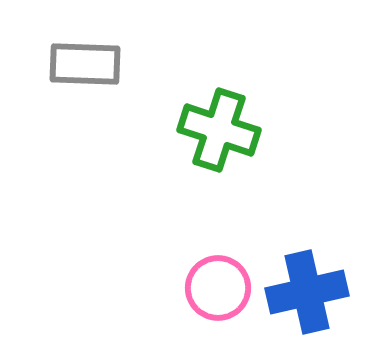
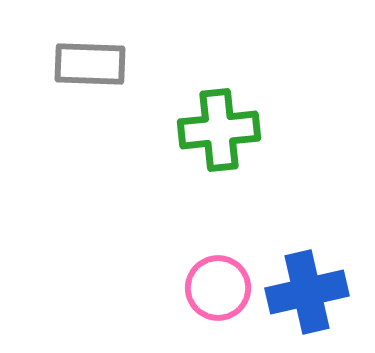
gray rectangle: moved 5 px right
green cross: rotated 24 degrees counterclockwise
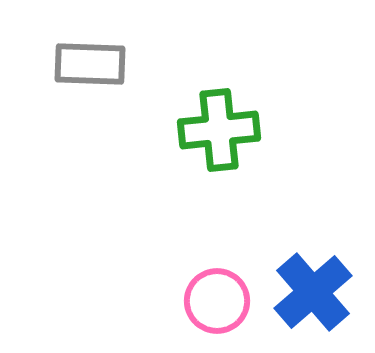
pink circle: moved 1 px left, 13 px down
blue cross: moved 6 px right; rotated 28 degrees counterclockwise
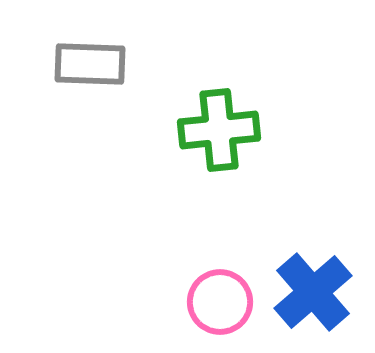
pink circle: moved 3 px right, 1 px down
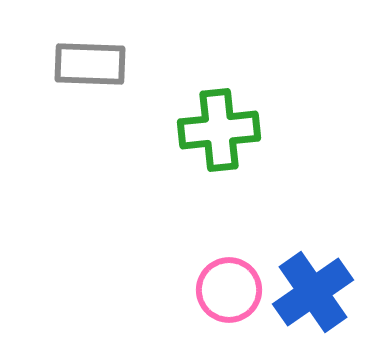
blue cross: rotated 6 degrees clockwise
pink circle: moved 9 px right, 12 px up
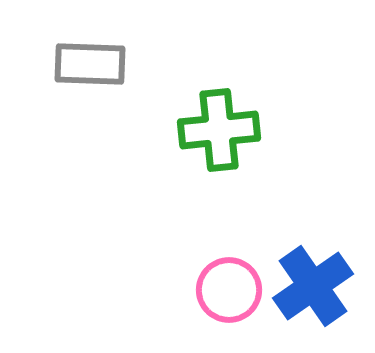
blue cross: moved 6 px up
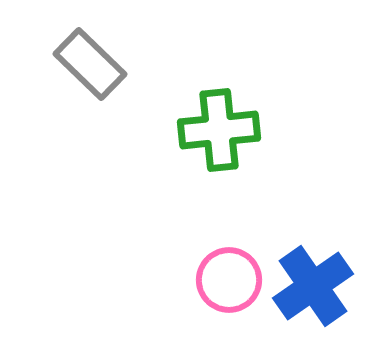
gray rectangle: rotated 42 degrees clockwise
pink circle: moved 10 px up
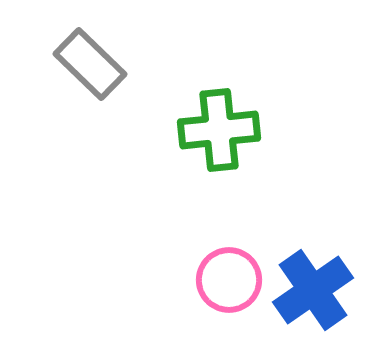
blue cross: moved 4 px down
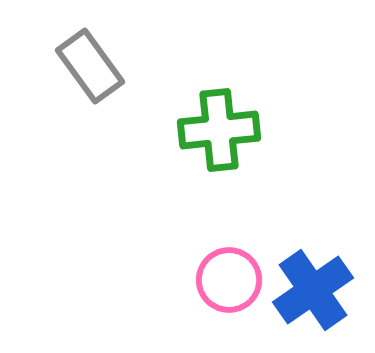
gray rectangle: moved 2 px down; rotated 10 degrees clockwise
